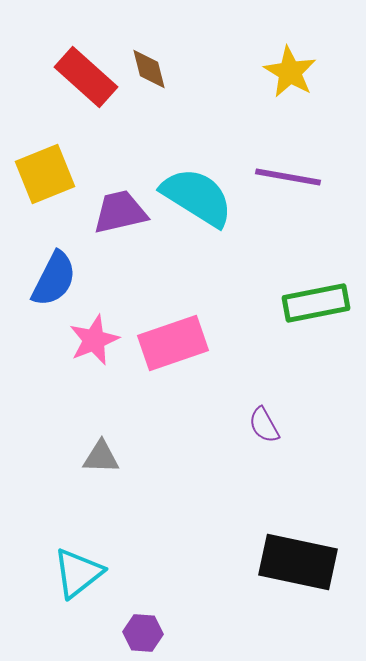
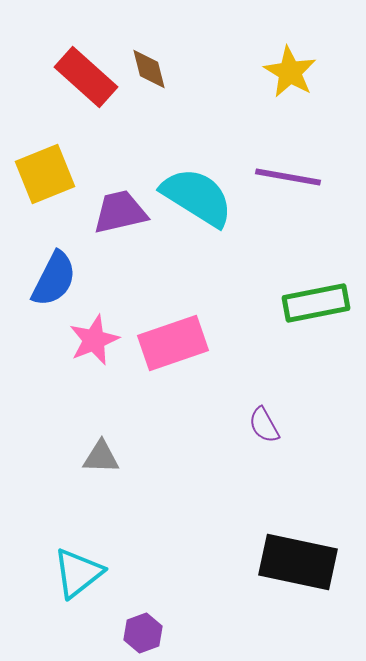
purple hexagon: rotated 24 degrees counterclockwise
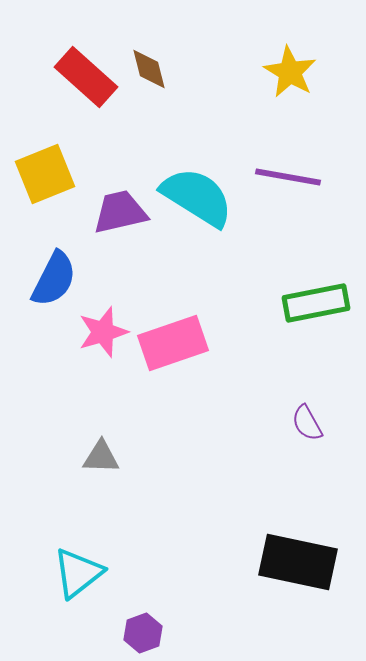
pink star: moved 9 px right, 8 px up; rotated 6 degrees clockwise
purple semicircle: moved 43 px right, 2 px up
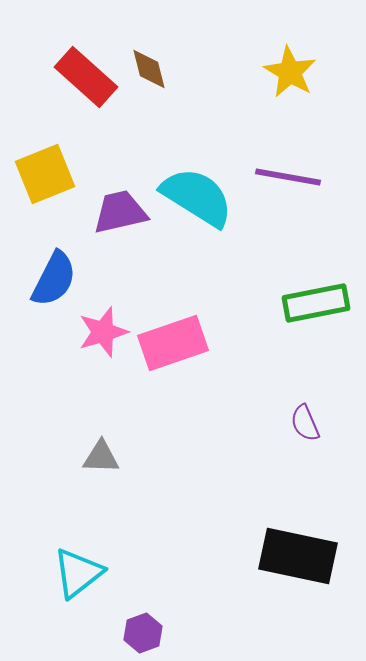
purple semicircle: moved 2 px left; rotated 6 degrees clockwise
black rectangle: moved 6 px up
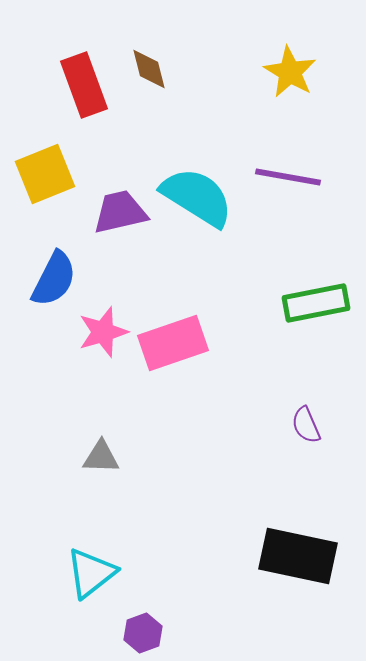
red rectangle: moved 2 px left, 8 px down; rotated 28 degrees clockwise
purple semicircle: moved 1 px right, 2 px down
cyan triangle: moved 13 px right
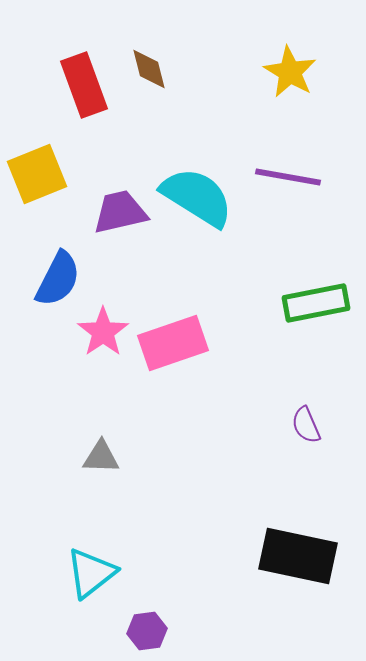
yellow square: moved 8 px left
blue semicircle: moved 4 px right
pink star: rotated 18 degrees counterclockwise
purple hexagon: moved 4 px right, 2 px up; rotated 12 degrees clockwise
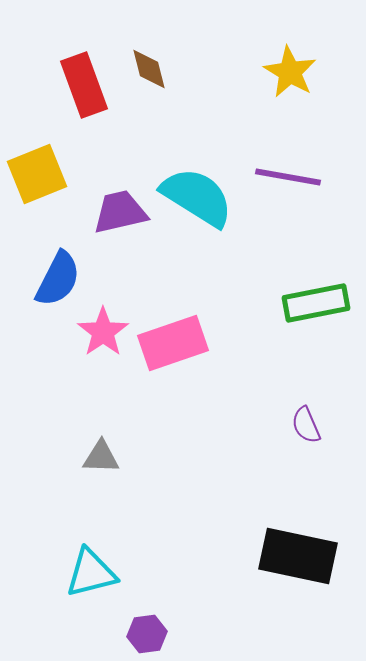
cyan triangle: rotated 24 degrees clockwise
purple hexagon: moved 3 px down
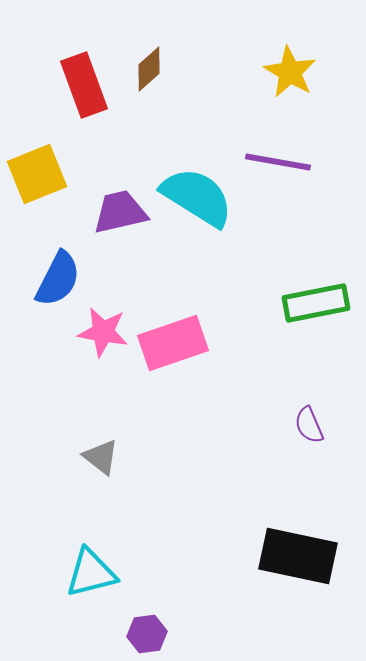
brown diamond: rotated 63 degrees clockwise
purple line: moved 10 px left, 15 px up
pink star: rotated 27 degrees counterclockwise
purple semicircle: moved 3 px right
gray triangle: rotated 36 degrees clockwise
